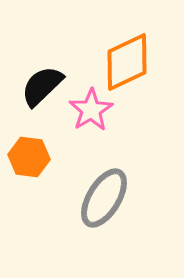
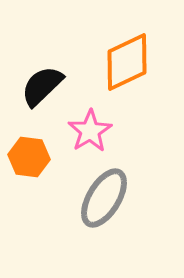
pink star: moved 1 px left, 21 px down
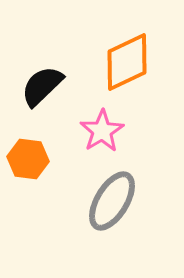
pink star: moved 12 px right
orange hexagon: moved 1 px left, 2 px down
gray ellipse: moved 8 px right, 3 px down
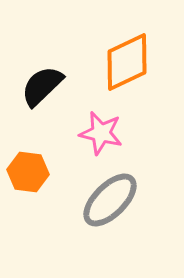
pink star: moved 1 px left, 2 px down; rotated 27 degrees counterclockwise
orange hexagon: moved 13 px down
gray ellipse: moved 2 px left, 1 px up; rotated 14 degrees clockwise
